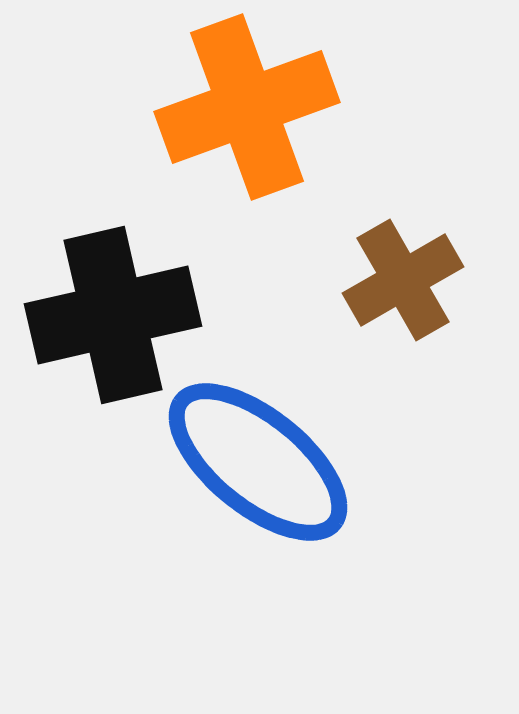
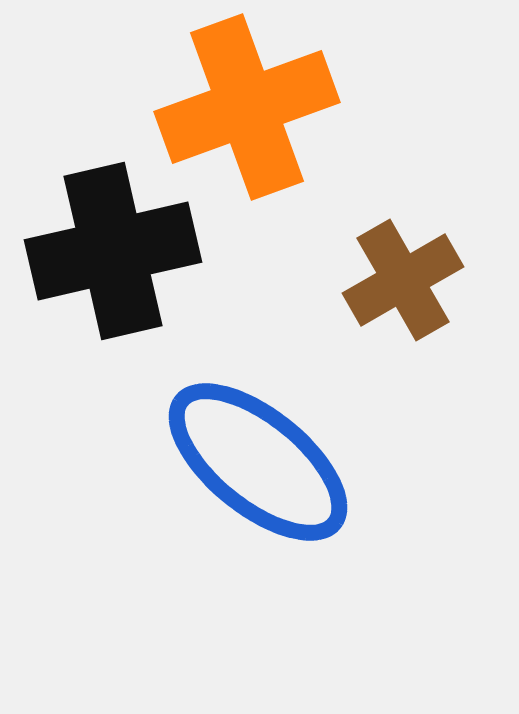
black cross: moved 64 px up
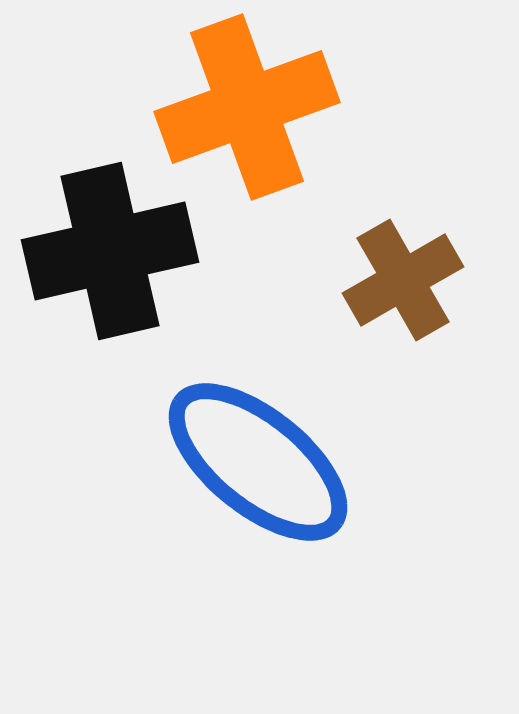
black cross: moved 3 px left
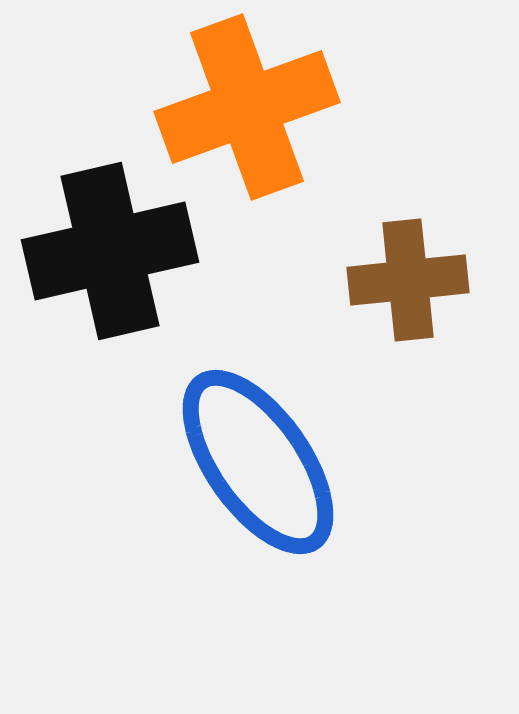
brown cross: moved 5 px right; rotated 24 degrees clockwise
blue ellipse: rotated 16 degrees clockwise
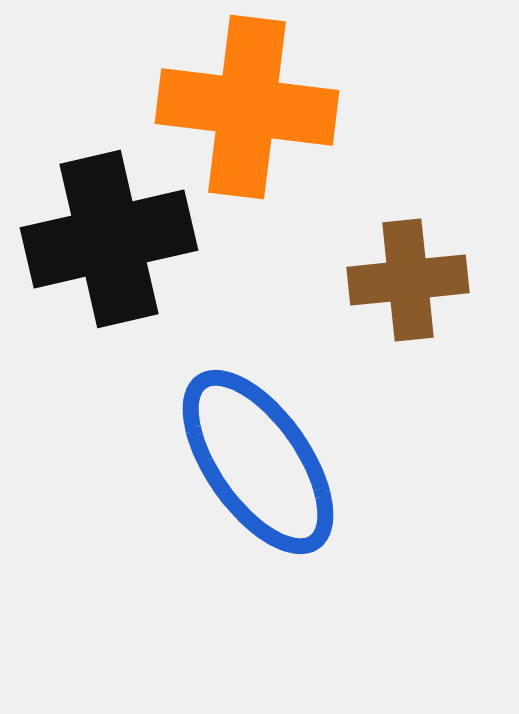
orange cross: rotated 27 degrees clockwise
black cross: moved 1 px left, 12 px up
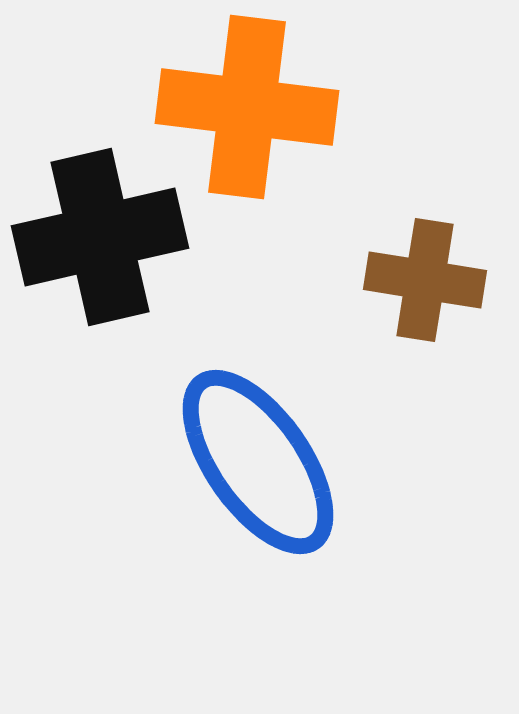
black cross: moved 9 px left, 2 px up
brown cross: moved 17 px right; rotated 15 degrees clockwise
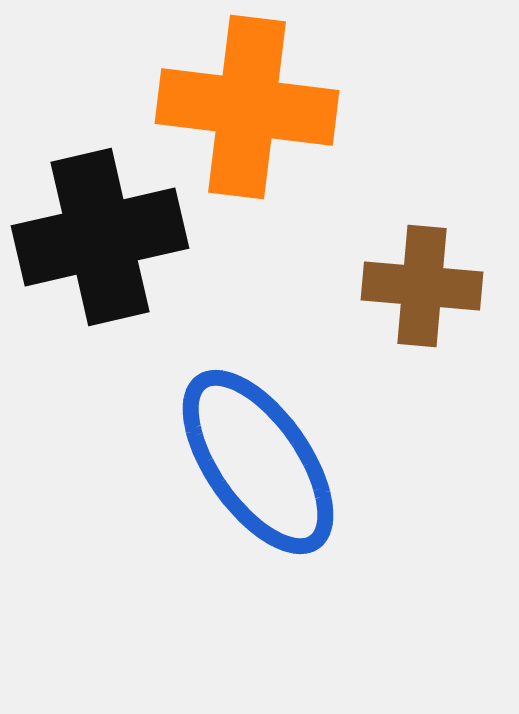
brown cross: moved 3 px left, 6 px down; rotated 4 degrees counterclockwise
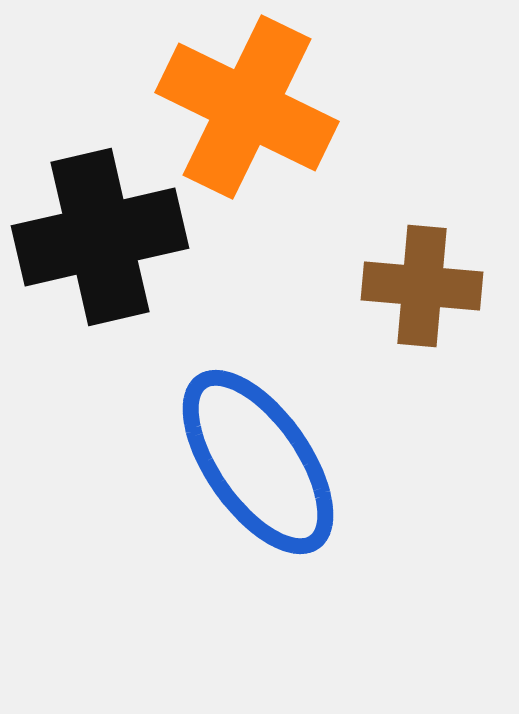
orange cross: rotated 19 degrees clockwise
